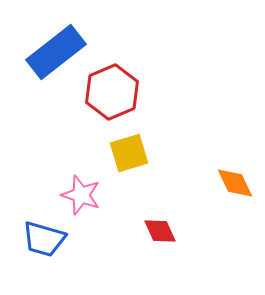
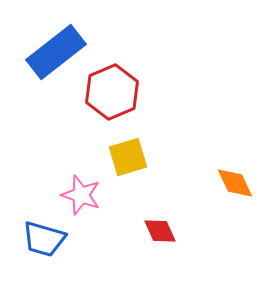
yellow square: moved 1 px left, 4 px down
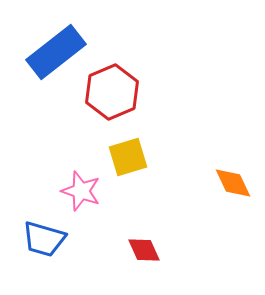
orange diamond: moved 2 px left
pink star: moved 4 px up
red diamond: moved 16 px left, 19 px down
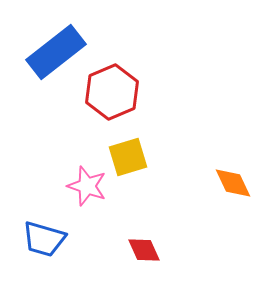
pink star: moved 6 px right, 5 px up
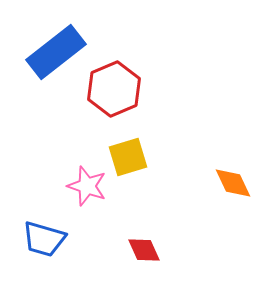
red hexagon: moved 2 px right, 3 px up
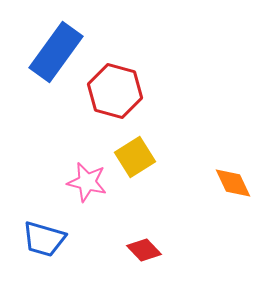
blue rectangle: rotated 16 degrees counterclockwise
red hexagon: moved 1 px right, 2 px down; rotated 22 degrees counterclockwise
yellow square: moved 7 px right; rotated 15 degrees counterclockwise
pink star: moved 4 px up; rotated 6 degrees counterclockwise
red diamond: rotated 20 degrees counterclockwise
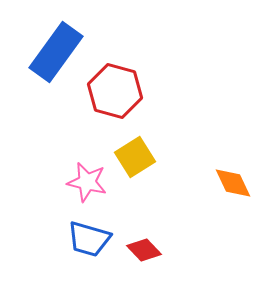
blue trapezoid: moved 45 px right
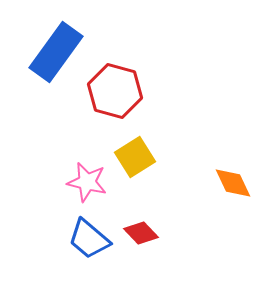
blue trapezoid: rotated 24 degrees clockwise
red diamond: moved 3 px left, 17 px up
